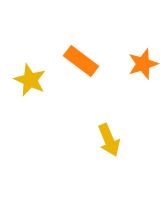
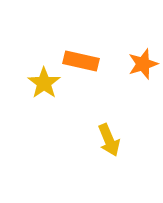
orange rectangle: rotated 24 degrees counterclockwise
yellow star: moved 14 px right, 3 px down; rotated 12 degrees clockwise
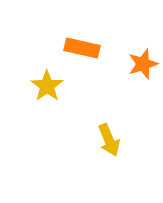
orange rectangle: moved 1 px right, 13 px up
yellow star: moved 3 px right, 3 px down
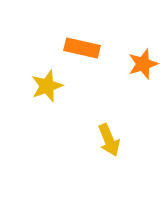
yellow star: rotated 16 degrees clockwise
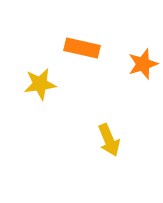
yellow star: moved 7 px left, 2 px up; rotated 12 degrees clockwise
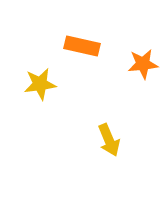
orange rectangle: moved 2 px up
orange star: rotated 12 degrees clockwise
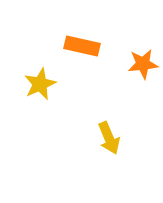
yellow star: rotated 16 degrees counterclockwise
yellow arrow: moved 2 px up
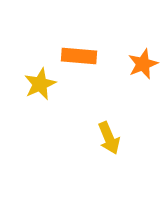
orange rectangle: moved 3 px left, 10 px down; rotated 8 degrees counterclockwise
orange star: rotated 16 degrees counterclockwise
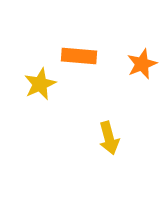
orange star: moved 1 px left
yellow arrow: rotated 8 degrees clockwise
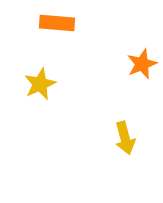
orange rectangle: moved 22 px left, 33 px up
yellow arrow: moved 16 px right
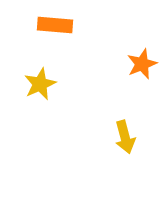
orange rectangle: moved 2 px left, 2 px down
yellow arrow: moved 1 px up
